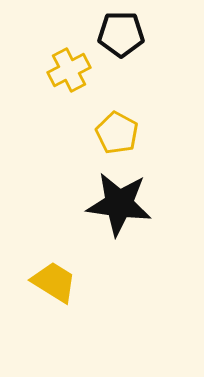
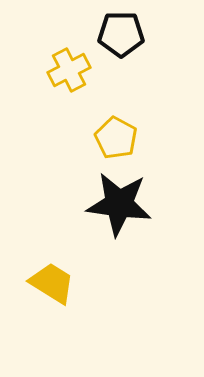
yellow pentagon: moved 1 px left, 5 px down
yellow trapezoid: moved 2 px left, 1 px down
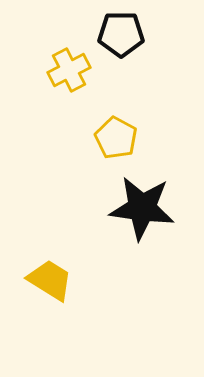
black star: moved 23 px right, 4 px down
yellow trapezoid: moved 2 px left, 3 px up
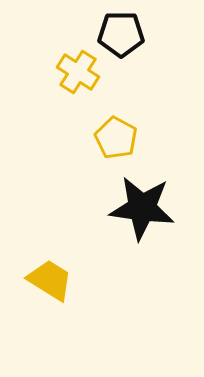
yellow cross: moved 9 px right, 2 px down; rotated 30 degrees counterclockwise
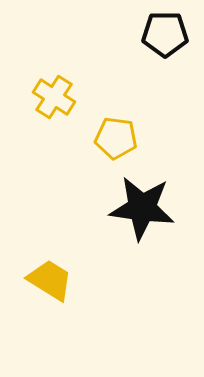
black pentagon: moved 44 px right
yellow cross: moved 24 px left, 25 px down
yellow pentagon: rotated 21 degrees counterclockwise
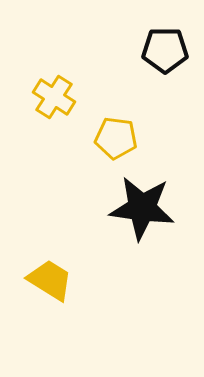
black pentagon: moved 16 px down
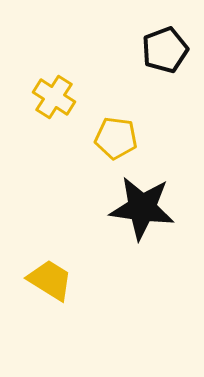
black pentagon: rotated 21 degrees counterclockwise
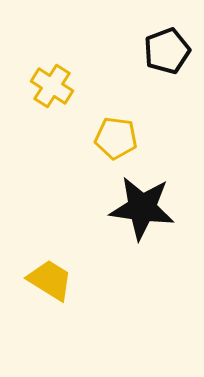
black pentagon: moved 2 px right, 1 px down
yellow cross: moved 2 px left, 11 px up
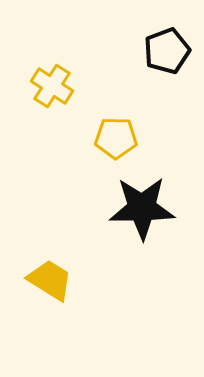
yellow pentagon: rotated 6 degrees counterclockwise
black star: rotated 8 degrees counterclockwise
